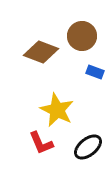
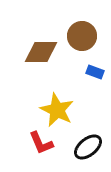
brown diamond: rotated 20 degrees counterclockwise
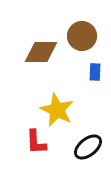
blue rectangle: rotated 72 degrees clockwise
red L-shape: moved 5 px left, 1 px up; rotated 20 degrees clockwise
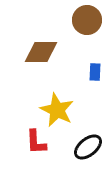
brown circle: moved 5 px right, 16 px up
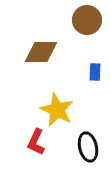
red L-shape: rotated 28 degrees clockwise
black ellipse: rotated 64 degrees counterclockwise
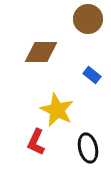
brown circle: moved 1 px right, 1 px up
blue rectangle: moved 3 px left, 3 px down; rotated 54 degrees counterclockwise
black ellipse: moved 1 px down
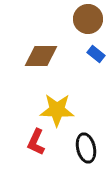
brown diamond: moved 4 px down
blue rectangle: moved 4 px right, 21 px up
yellow star: rotated 24 degrees counterclockwise
black ellipse: moved 2 px left
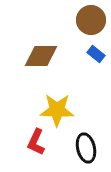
brown circle: moved 3 px right, 1 px down
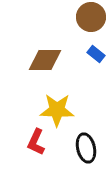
brown circle: moved 3 px up
brown diamond: moved 4 px right, 4 px down
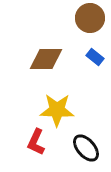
brown circle: moved 1 px left, 1 px down
blue rectangle: moved 1 px left, 3 px down
brown diamond: moved 1 px right, 1 px up
black ellipse: rotated 28 degrees counterclockwise
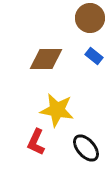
blue rectangle: moved 1 px left, 1 px up
yellow star: rotated 8 degrees clockwise
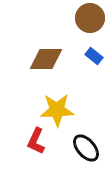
yellow star: rotated 12 degrees counterclockwise
red L-shape: moved 1 px up
